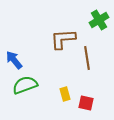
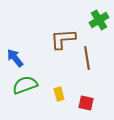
blue arrow: moved 1 px right, 2 px up
yellow rectangle: moved 6 px left
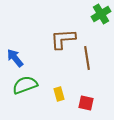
green cross: moved 2 px right, 6 px up
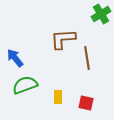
yellow rectangle: moved 1 px left, 3 px down; rotated 16 degrees clockwise
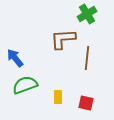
green cross: moved 14 px left
brown line: rotated 15 degrees clockwise
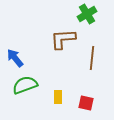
brown line: moved 5 px right
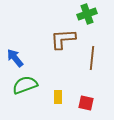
green cross: rotated 12 degrees clockwise
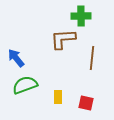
green cross: moved 6 px left, 2 px down; rotated 18 degrees clockwise
blue arrow: moved 1 px right
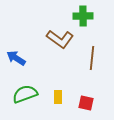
green cross: moved 2 px right
brown L-shape: moved 3 px left; rotated 140 degrees counterclockwise
blue arrow: rotated 18 degrees counterclockwise
green semicircle: moved 9 px down
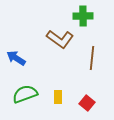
red square: moved 1 px right; rotated 28 degrees clockwise
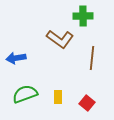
blue arrow: rotated 42 degrees counterclockwise
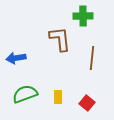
brown L-shape: rotated 132 degrees counterclockwise
